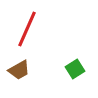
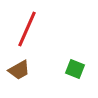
green square: rotated 36 degrees counterclockwise
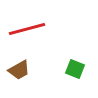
red line: rotated 51 degrees clockwise
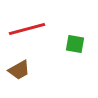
green square: moved 25 px up; rotated 12 degrees counterclockwise
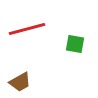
brown trapezoid: moved 1 px right, 12 px down
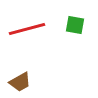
green square: moved 19 px up
